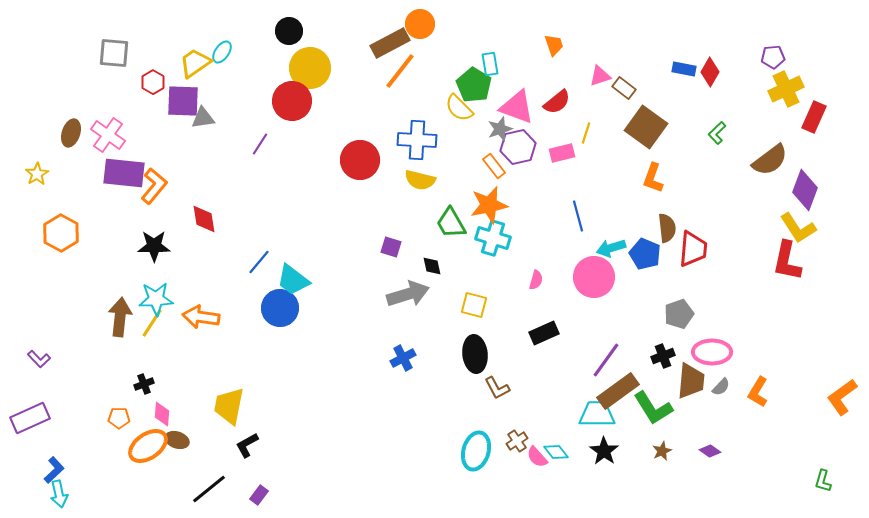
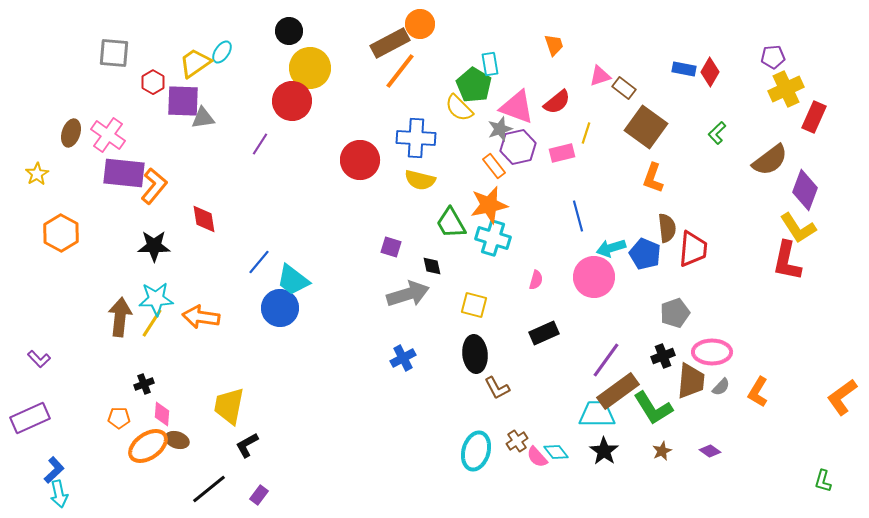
blue cross at (417, 140): moved 1 px left, 2 px up
gray pentagon at (679, 314): moved 4 px left, 1 px up
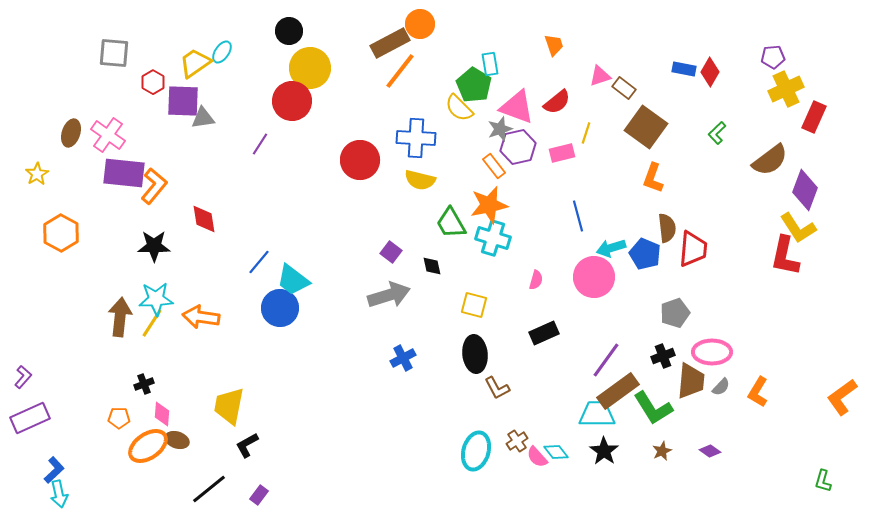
purple square at (391, 247): moved 5 px down; rotated 20 degrees clockwise
red L-shape at (787, 261): moved 2 px left, 5 px up
gray arrow at (408, 294): moved 19 px left, 1 px down
purple L-shape at (39, 359): moved 16 px left, 18 px down; rotated 95 degrees counterclockwise
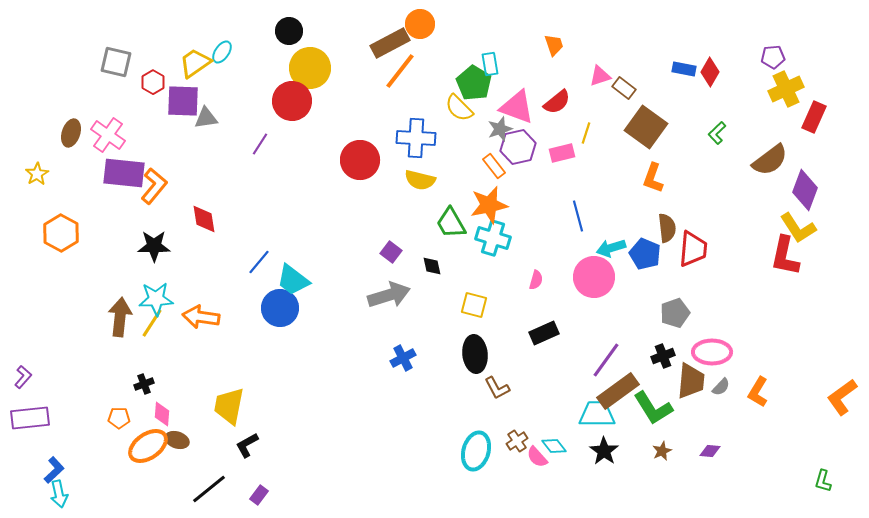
gray square at (114, 53): moved 2 px right, 9 px down; rotated 8 degrees clockwise
green pentagon at (474, 85): moved 2 px up
gray triangle at (203, 118): moved 3 px right
purple rectangle at (30, 418): rotated 18 degrees clockwise
purple diamond at (710, 451): rotated 30 degrees counterclockwise
cyan diamond at (556, 452): moved 2 px left, 6 px up
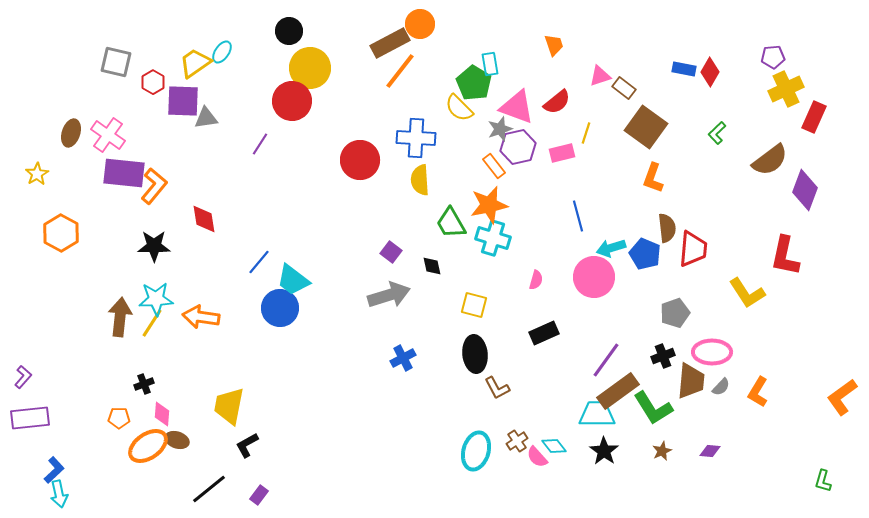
yellow semicircle at (420, 180): rotated 72 degrees clockwise
yellow L-shape at (798, 228): moved 51 px left, 65 px down
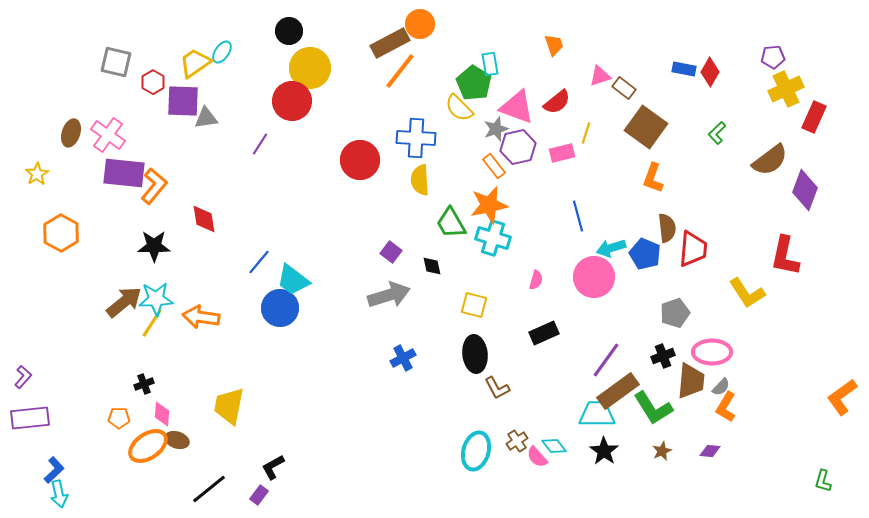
gray star at (500, 129): moved 4 px left
brown arrow at (120, 317): moved 4 px right, 15 px up; rotated 45 degrees clockwise
orange L-shape at (758, 392): moved 32 px left, 15 px down
black L-shape at (247, 445): moved 26 px right, 22 px down
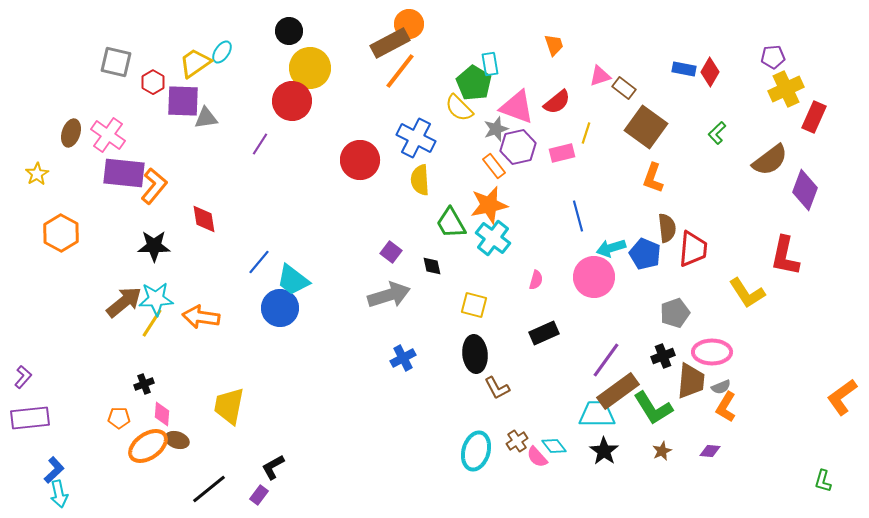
orange circle at (420, 24): moved 11 px left
blue cross at (416, 138): rotated 24 degrees clockwise
cyan cross at (493, 238): rotated 20 degrees clockwise
gray semicircle at (721, 387): rotated 24 degrees clockwise
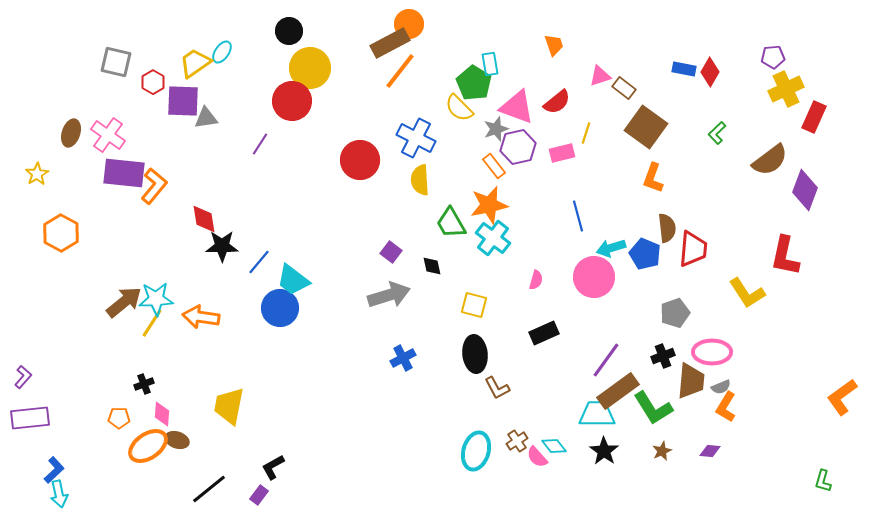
black star at (154, 246): moved 68 px right
